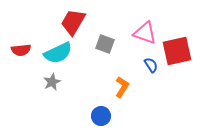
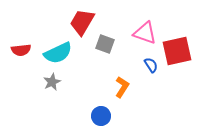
red trapezoid: moved 9 px right
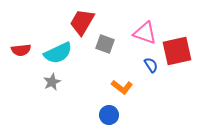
orange L-shape: rotated 95 degrees clockwise
blue circle: moved 8 px right, 1 px up
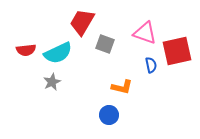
red semicircle: moved 5 px right
blue semicircle: rotated 21 degrees clockwise
orange L-shape: rotated 25 degrees counterclockwise
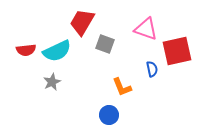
pink triangle: moved 1 px right, 4 px up
cyan semicircle: moved 1 px left, 2 px up
blue semicircle: moved 1 px right, 4 px down
orange L-shape: rotated 55 degrees clockwise
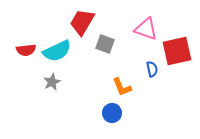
blue circle: moved 3 px right, 2 px up
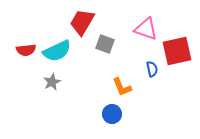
blue circle: moved 1 px down
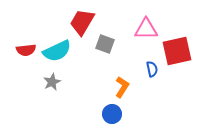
pink triangle: rotated 20 degrees counterclockwise
orange L-shape: rotated 125 degrees counterclockwise
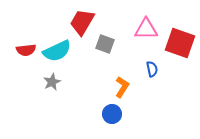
red square: moved 3 px right, 8 px up; rotated 32 degrees clockwise
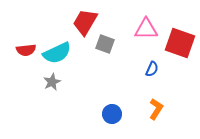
red trapezoid: moved 3 px right
cyan semicircle: moved 2 px down
blue semicircle: rotated 35 degrees clockwise
orange L-shape: moved 34 px right, 22 px down
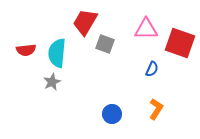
cyan semicircle: rotated 120 degrees clockwise
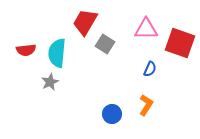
gray square: rotated 12 degrees clockwise
blue semicircle: moved 2 px left
gray star: moved 2 px left
orange L-shape: moved 10 px left, 4 px up
